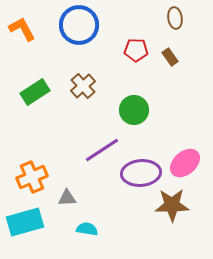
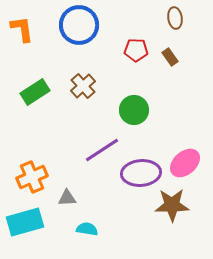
orange L-shape: rotated 20 degrees clockwise
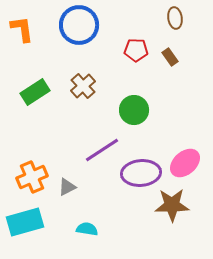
gray triangle: moved 11 px up; rotated 24 degrees counterclockwise
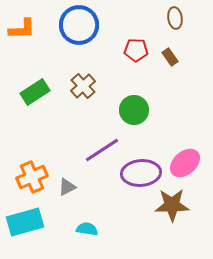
orange L-shape: rotated 96 degrees clockwise
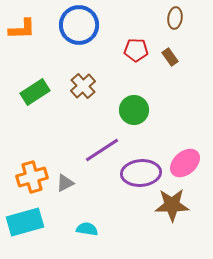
brown ellipse: rotated 15 degrees clockwise
orange cross: rotated 8 degrees clockwise
gray triangle: moved 2 px left, 4 px up
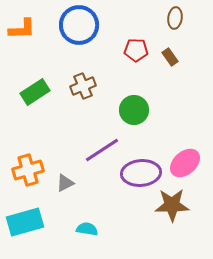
brown cross: rotated 20 degrees clockwise
orange cross: moved 4 px left, 7 px up
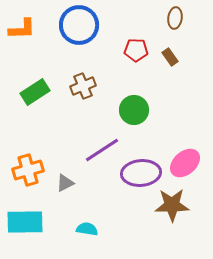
cyan rectangle: rotated 15 degrees clockwise
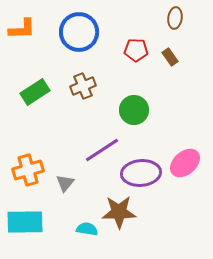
blue circle: moved 7 px down
gray triangle: rotated 24 degrees counterclockwise
brown star: moved 53 px left, 7 px down
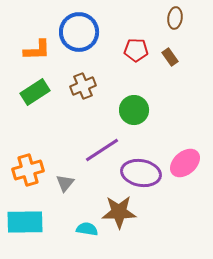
orange L-shape: moved 15 px right, 21 px down
purple ellipse: rotated 15 degrees clockwise
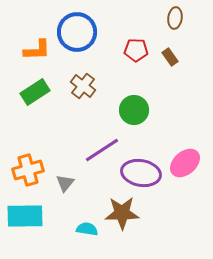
blue circle: moved 2 px left
brown cross: rotated 30 degrees counterclockwise
brown star: moved 3 px right, 1 px down
cyan rectangle: moved 6 px up
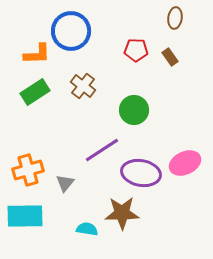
blue circle: moved 6 px left, 1 px up
orange L-shape: moved 4 px down
pink ellipse: rotated 16 degrees clockwise
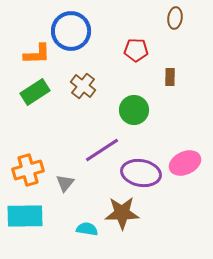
brown rectangle: moved 20 px down; rotated 36 degrees clockwise
